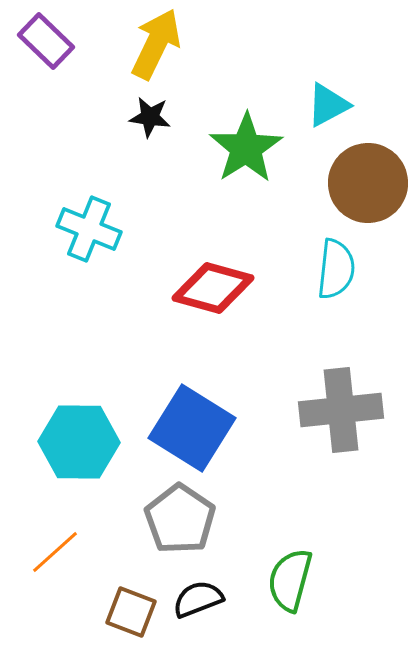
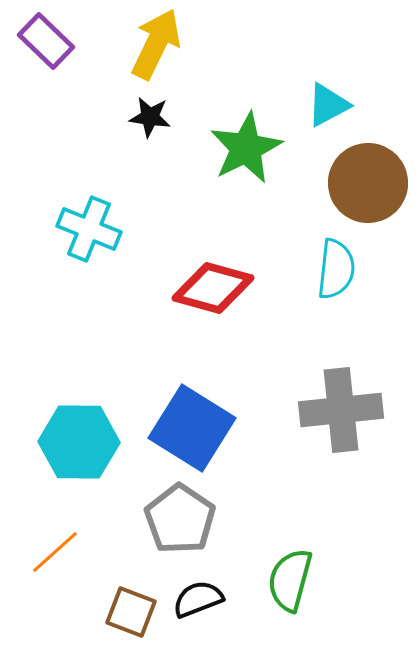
green star: rotated 6 degrees clockwise
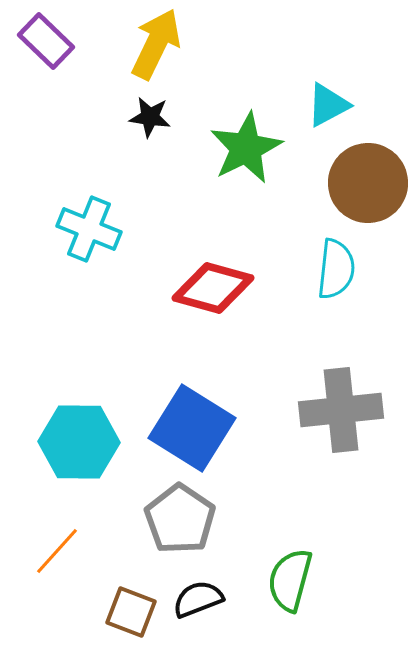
orange line: moved 2 px right, 1 px up; rotated 6 degrees counterclockwise
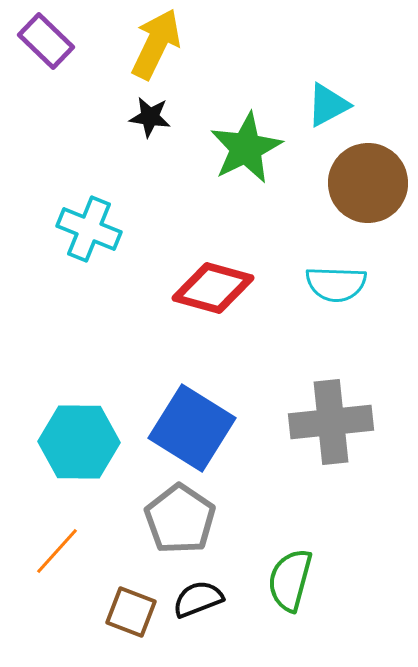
cyan semicircle: moved 15 px down; rotated 86 degrees clockwise
gray cross: moved 10 px left, 12 px down
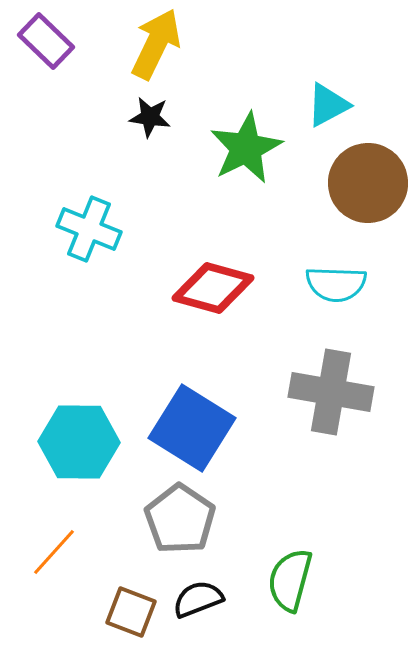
gray cross: moved 30 px up; rotated 16 degrees clockwise
orange line: moved 3 px left, 1 px down
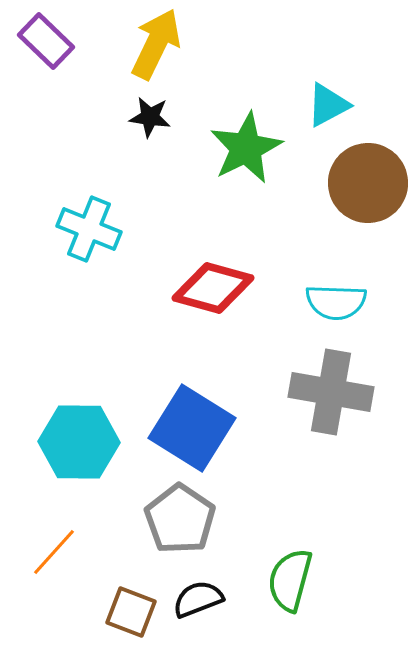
cyan semicircle: moved 18 px down
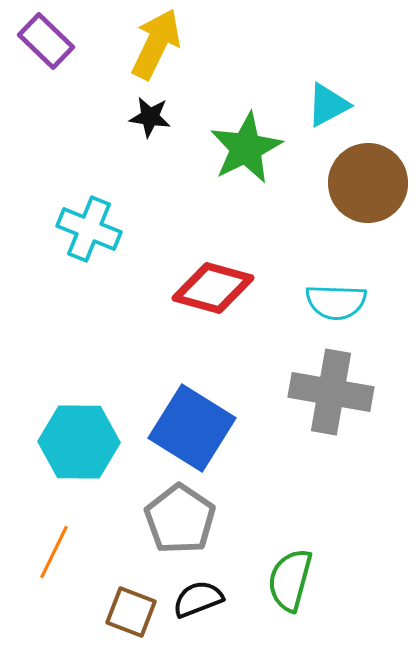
orange line: rotated 16 degrees counterclockwise
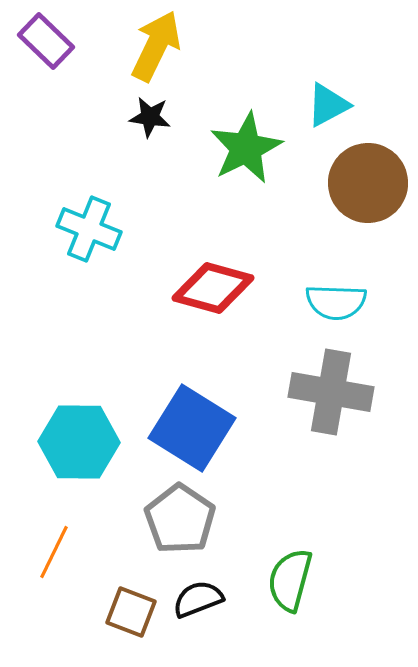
yellow arrow: moved 2 px down
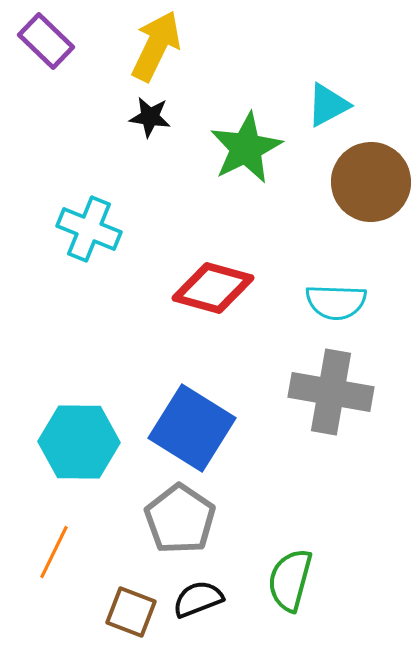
brown circle: moved 3 px right, 1 px up
